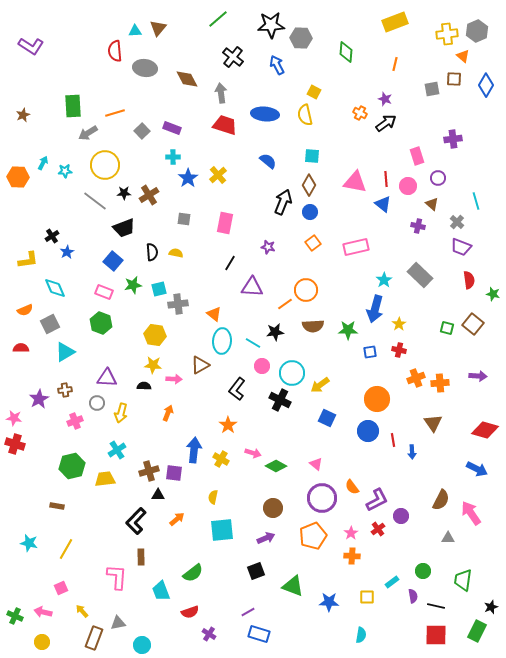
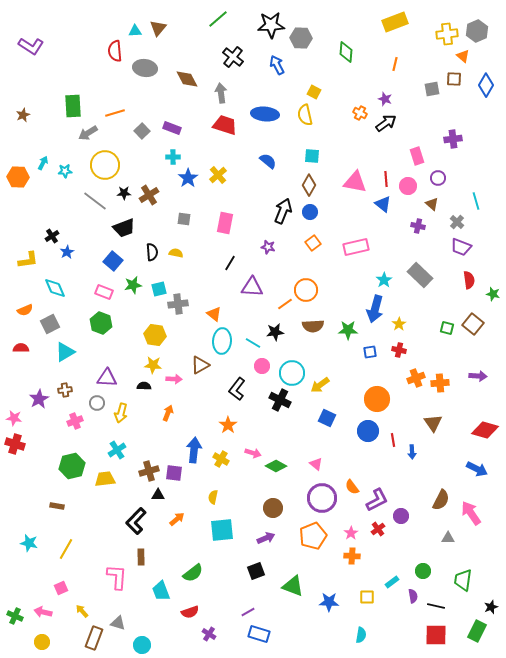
black arrow at (283, 202): moved 9 px down
gray triangle at (118, 623): rotated 28 degrees clockwise
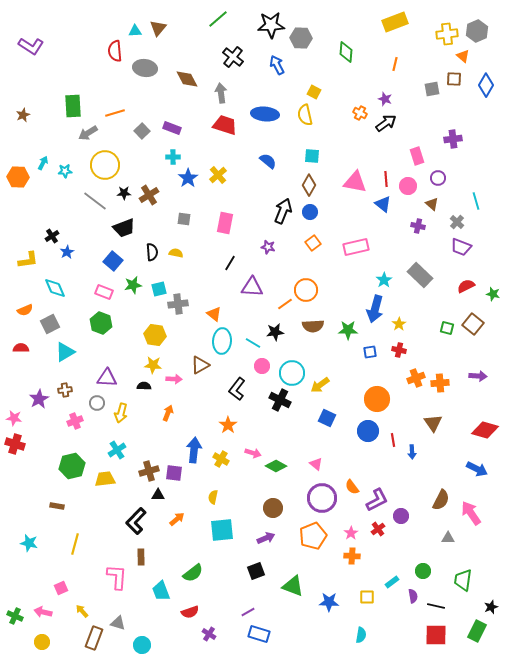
red semicircle at (469, 280): moved 3 px left, 6 px down; rotated 108 degrees counterclockwise
yellow line at (66, 549): moved 9 px right, 5 px up; rotated 15 degrees counterclockwise
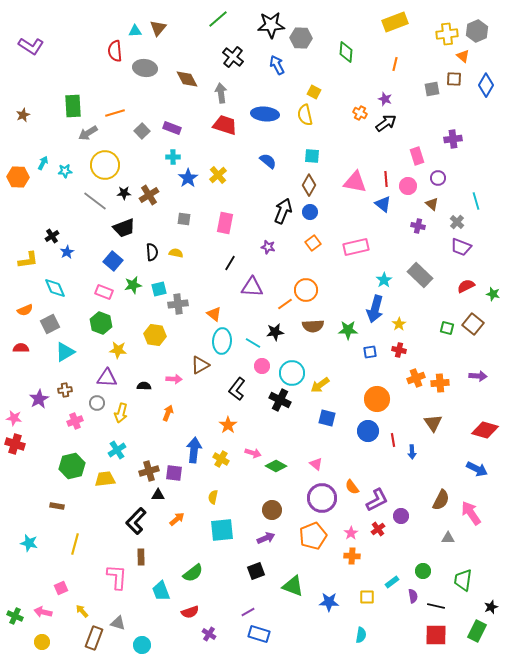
yellow star at (153, 365): moved 35 px left, 15 px up
blue square at (327, 418): rotated 12 degrees counterclockwise
brown circle at (273, 508): moved 1 px left, 2 px down
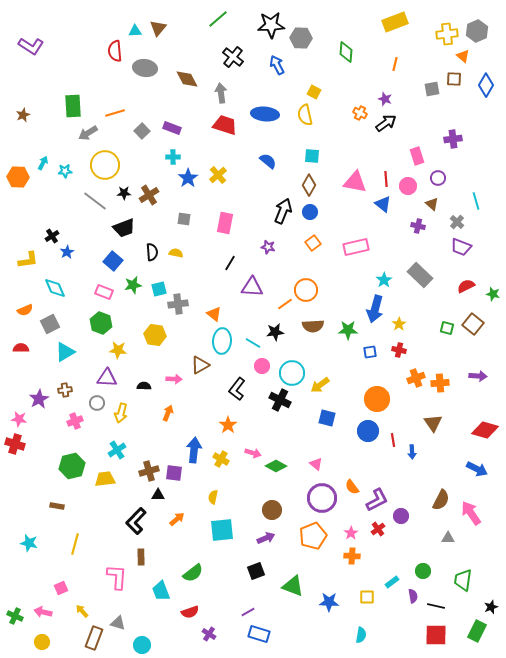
pink star at (14, 418): moved 5 px right, 1 px down
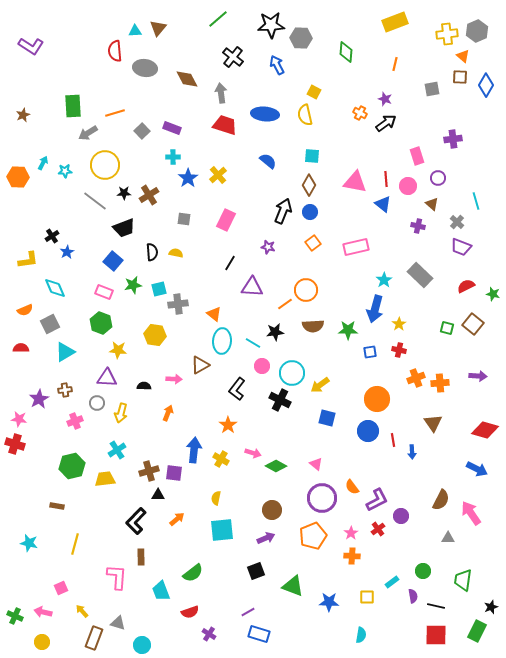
brown square at (454, 79): moved 6 px right, 2 px up
pink rectangle at (225, 223): moved 1 px right, 3 px up; rotated 15 degrees clockwise
yellow semicircle at (213, 497): moved 3 px right, 1 px down
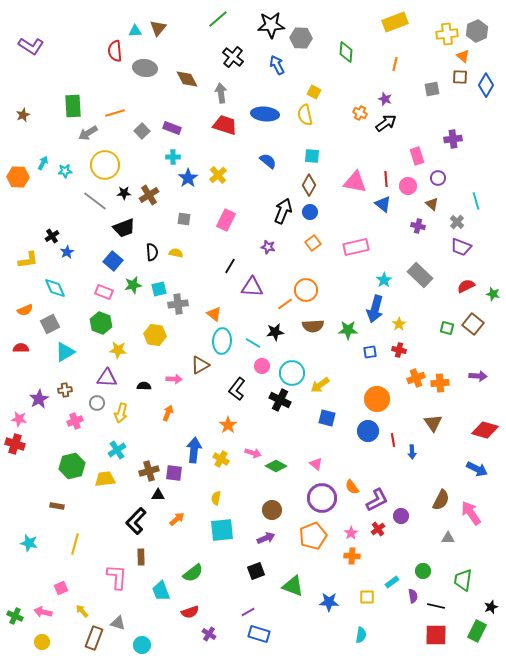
black line at (230, 263): moved 3 px down
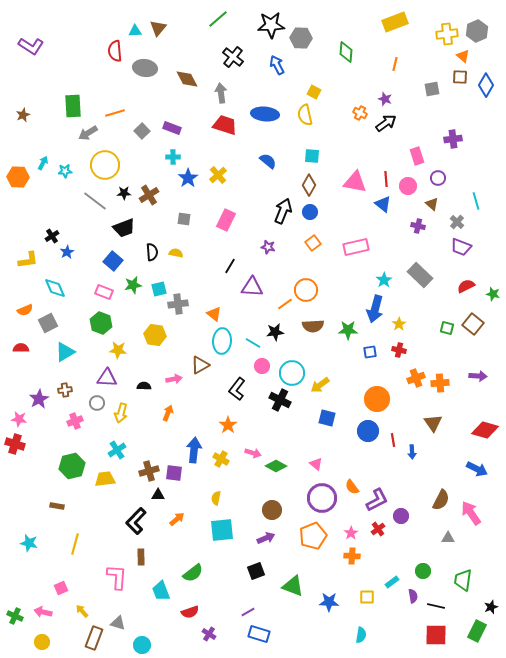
gray square at (50, 324): moved 2 px left, 1 px up
pink arrow at (174, 379): rotated 14 degrees counterclockwise
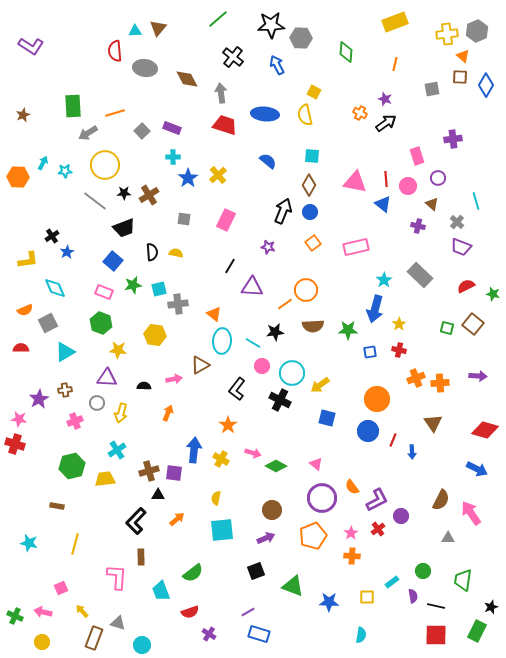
red line at (393, 440): rotated 32 degrees clockwise
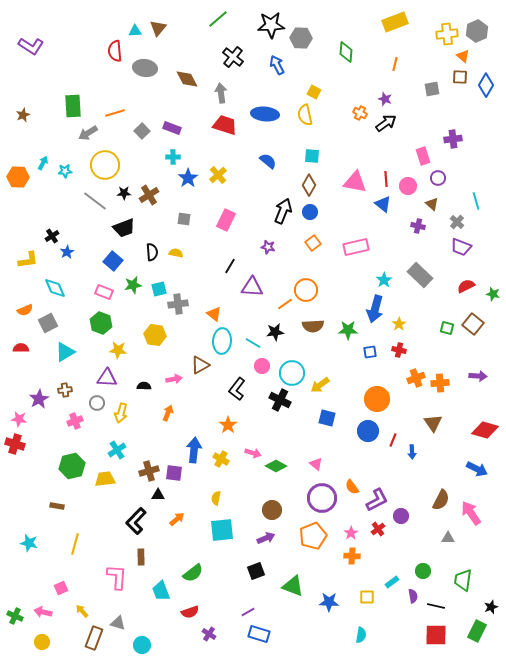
pink rectangle at (417, 156): moved 6 px right
